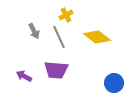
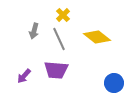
yellow cross: moved 3 px left; rotated 16 degrees counterclockwise
gray arrow: rotated 42 degrees clockwise
gray line: moved 2 px down
purple arrow: rotated 77 degrees counterclockwise
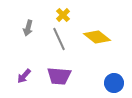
gray arrow: moved 6 px left, 3 px up
purple trapezoid: moved 3 px right, 6 px down
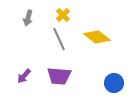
gray arrow: moved 10 px up
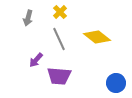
yellow cross: moved 3 px left, 3 px up
purple arrow: moved 12 px right, 16 px up
blue circle: moved 2 px right
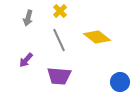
yellow cross: moved 1 px up
gray line: moved 1 px down
purple arrow: moved 10 px left
blue circle: moved 4 px right, 1 px up
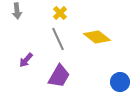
yellow cross: moved 2 px down
gray arrow: moved 11 px left, 7 px up; rotated 21 degrees counterclockwise
gray line: moved 1 px left, 1 px up
purple trapezoid: rotated 65 degrees counterclockwise
